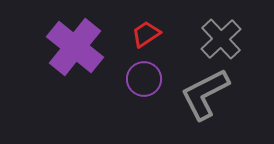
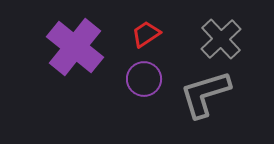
gray L-shape: rotated 10 degrees clockwise
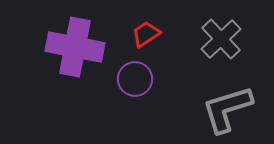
purple cross: rotated 28 degrees counterclockwise
purple circle: moved 9 px left
gray L-shape: moved 22 px right, 15 px down
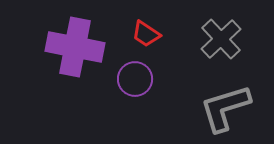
red trapezoid: rotated 112 degrees counterclockwise
gray L-shape: moved 2 px left, 1 px up
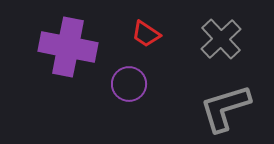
purple cross: moved 7 px left
purple circle: moved 6 px left, 5 px down
